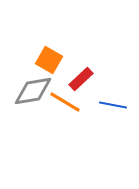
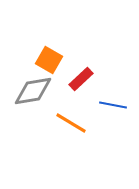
orange line: moved 6 px right, 21 px down
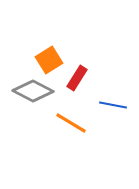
orange square: rotated 28 degrees clockwise
red rectangle: moved 4 px left, 1 px up; rotated 15 degrees counterclockwise
gray diamond: rotated 36 degrees clockwise
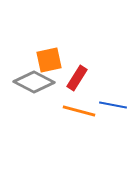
orange square: rotated 20 degrees clockwise
gray diamond: moved 1 px right, 9 px up
orange line: moved 8 px right, 12 px up; rotated 16 degrees counterclockwise
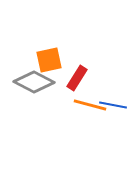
orange line: moved 11 px right, 6 px up
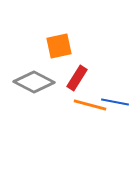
orange square: moved 10 px right, 14 px up
blue line: moved 2 px right, 3 px up
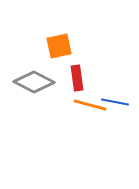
red rectangle: rotated 40 degrees counterclockwise
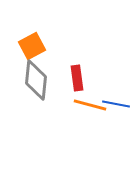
orange square: moved 27 px left; rotated 16 degrees counterclockwise
gray diamond: moved 2 px right, 2 px up; rotated 69 degrees clockwise
blue line: moved 1 px right, 2 px down
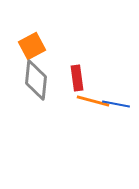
orange line: moved 3 px right, 4 px up
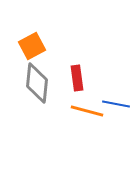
gray diamond: moved 1 px right, 3 px down
orange line: moved 6 px left, 10 px down
